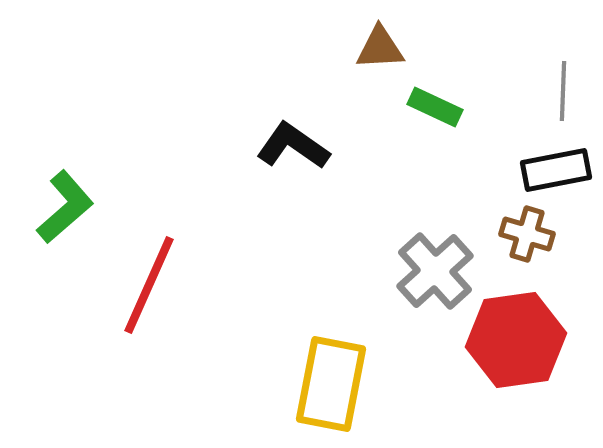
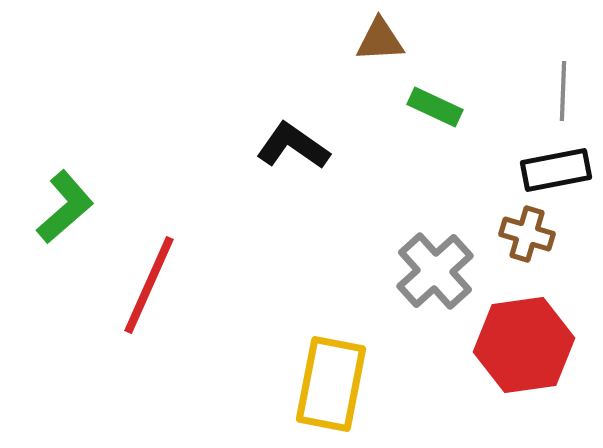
brown triangle: moved 8 px up
red hexagon: moved 8 px right, 5 px down
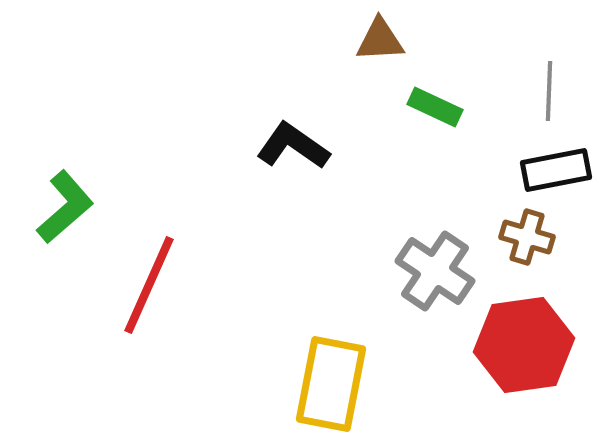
gray line: moved 14 px left
brown cross: moved 3 px down
gray cross: rotated 14 degrees counterclockwise
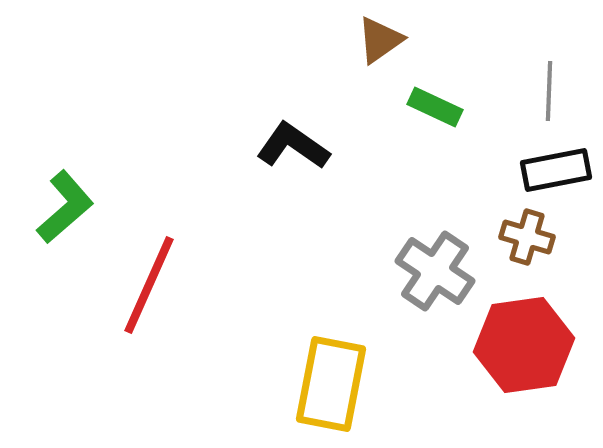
brown triangle: rotated 32 degrees counterclockwise
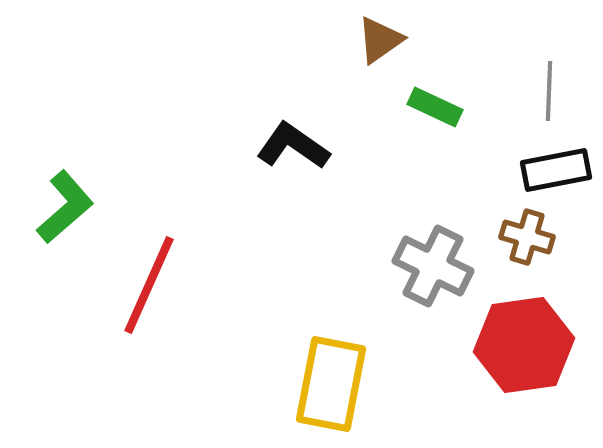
gray cross: moved 2 px left, 5 px up; rotated 8 degrees counterclockwise
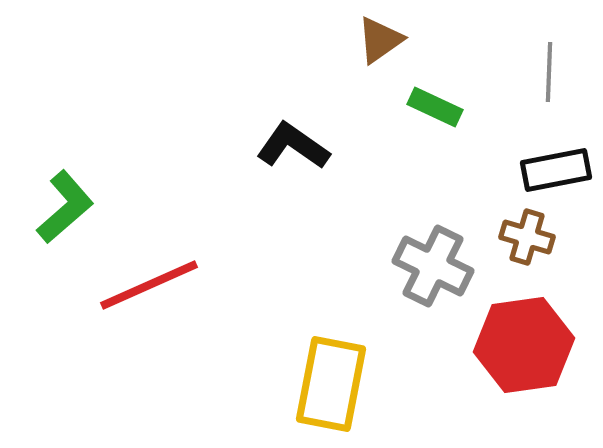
gray line: moved 19 px up
red line: rotated 42 degrees clockwise
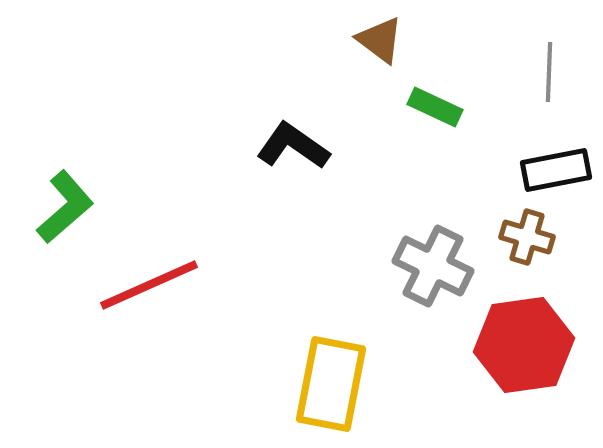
brown triangle: rotated 48 degrees counterclockwise
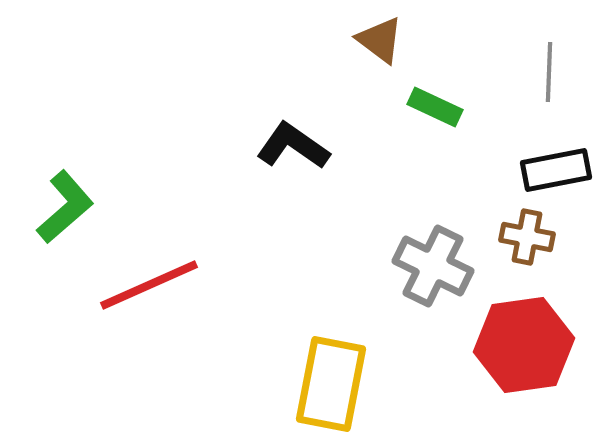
brown cross: rotated 6 degrees counterclockwise
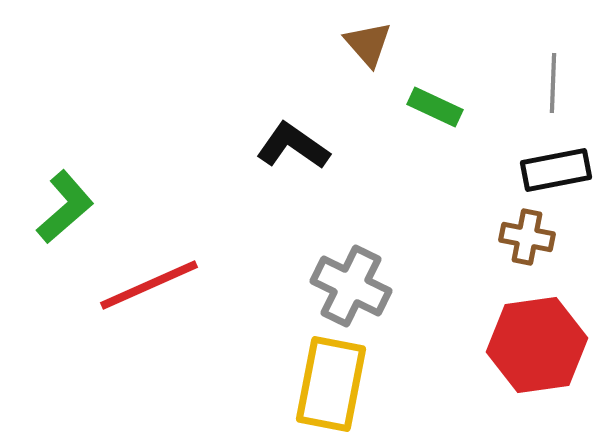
brown triangle: moved 12 px left, 4 px down; rotated 12 degrees clockwise
gray line: moved 4 px right, 11 px down
gray cross: moved 82 px left, 20 px down
red hexagon: moved 13 px right
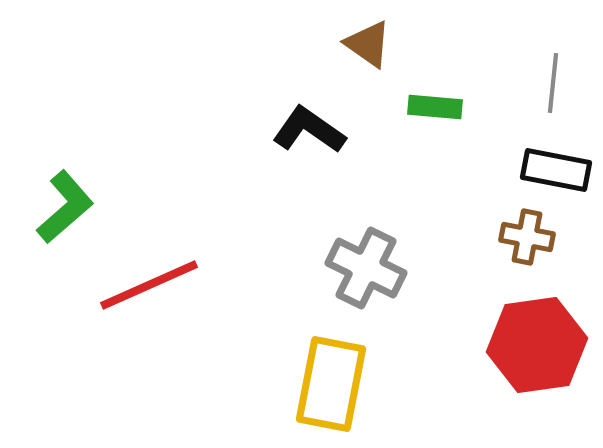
brown triangle: rotated 14 degrees counterclockwise
gray line: rotated 4 degrees clockwise
green rectangle: rotated 20 degrees counterclockwise
black L-shape: moved 16 px right, 16 px up
black rectangle: rotated 22 degrees clockwise
gray cross: moved 15 px right, 18 px up
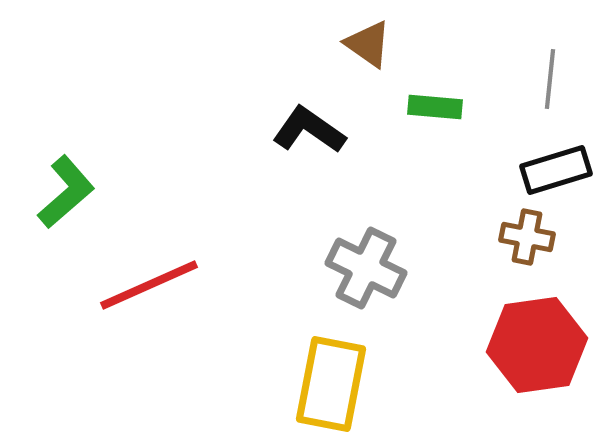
gray line: moved 3 px left, 4 px up
black rectangle: rotated 28 degrees counterclockwise
green L-shape: moved 1 px right, 15 px up
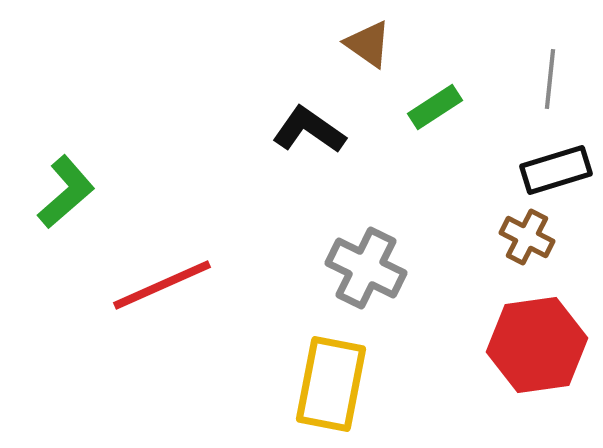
green rectangle: rotated 38 degrees counterclockwise
brown cross: rotated 16 degrees clockwise
red line: moved 13 px right
